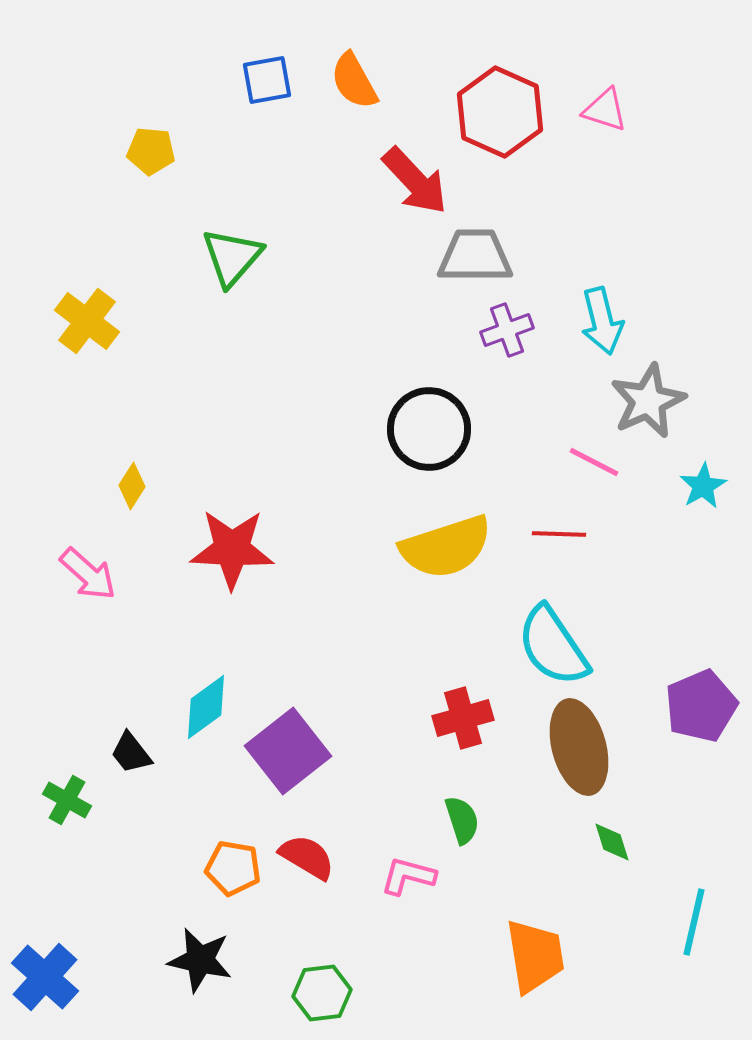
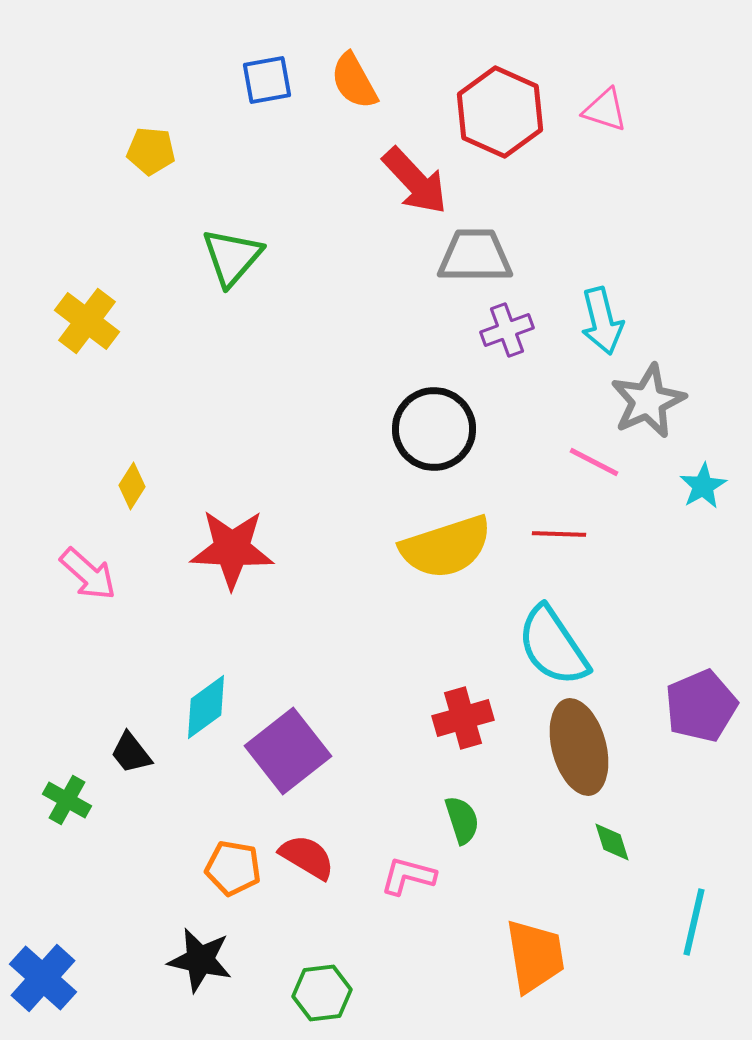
black circle: moved 5 px right
blue cross: moved 2 px left, 1 px down
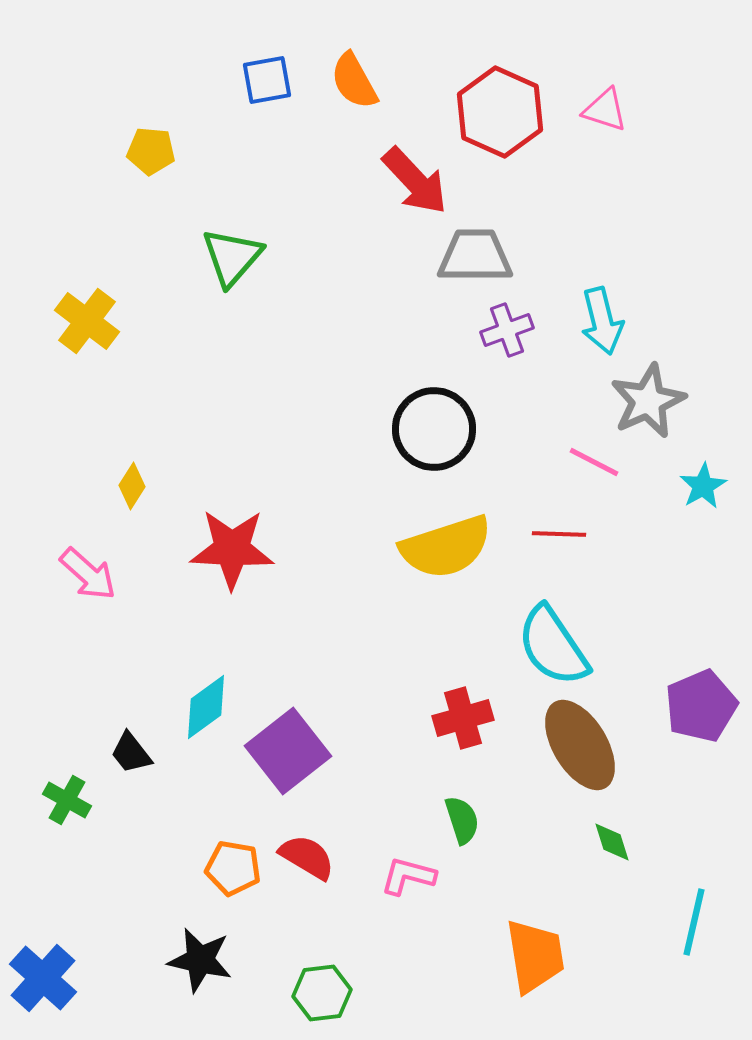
brown ellipse: moved 1 px right, 2 px up; rotated 16 degrees counterclockwise
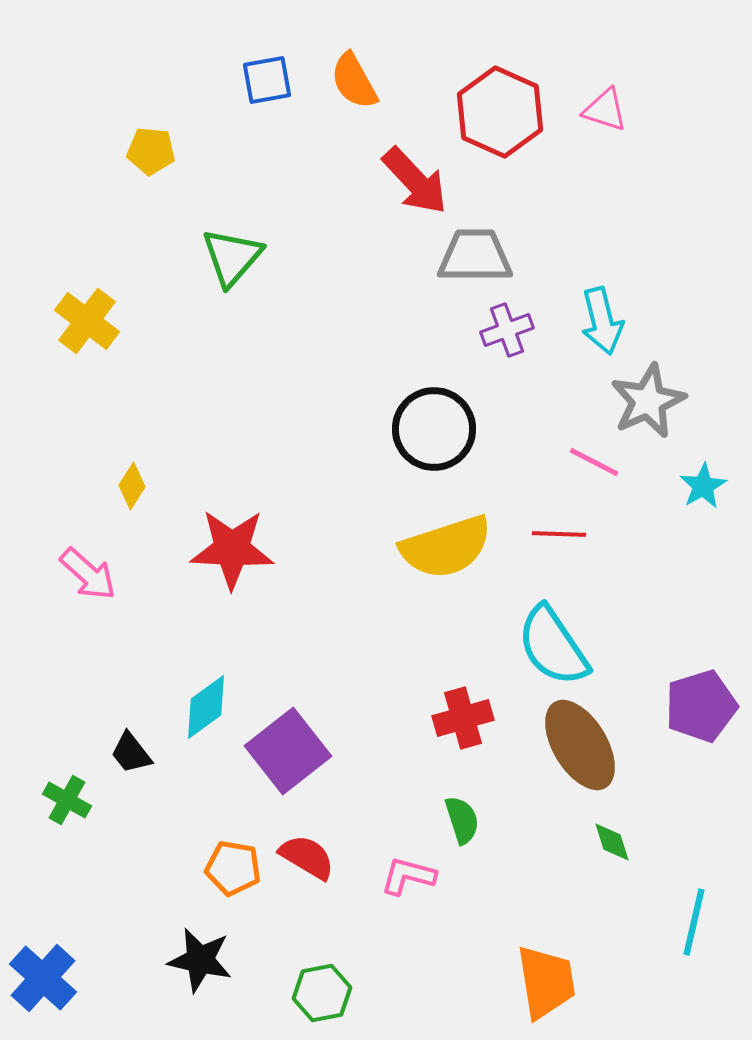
purple pentagon: rotated 6 degrees clockwise
orange trapezoid: moved 11 px right, 26 px down
green hexagon: rotated 4 degrees counterclockwise
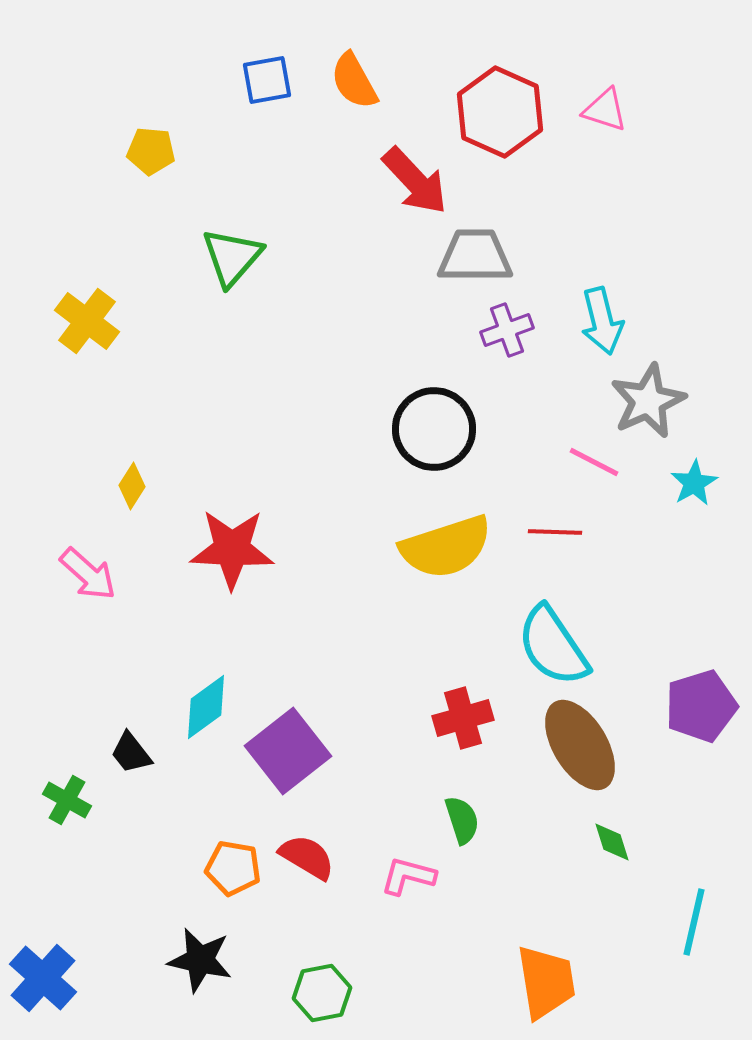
cyan star: moved 9 px left, 3 px up
red line: moved 4 px left, 2 px up
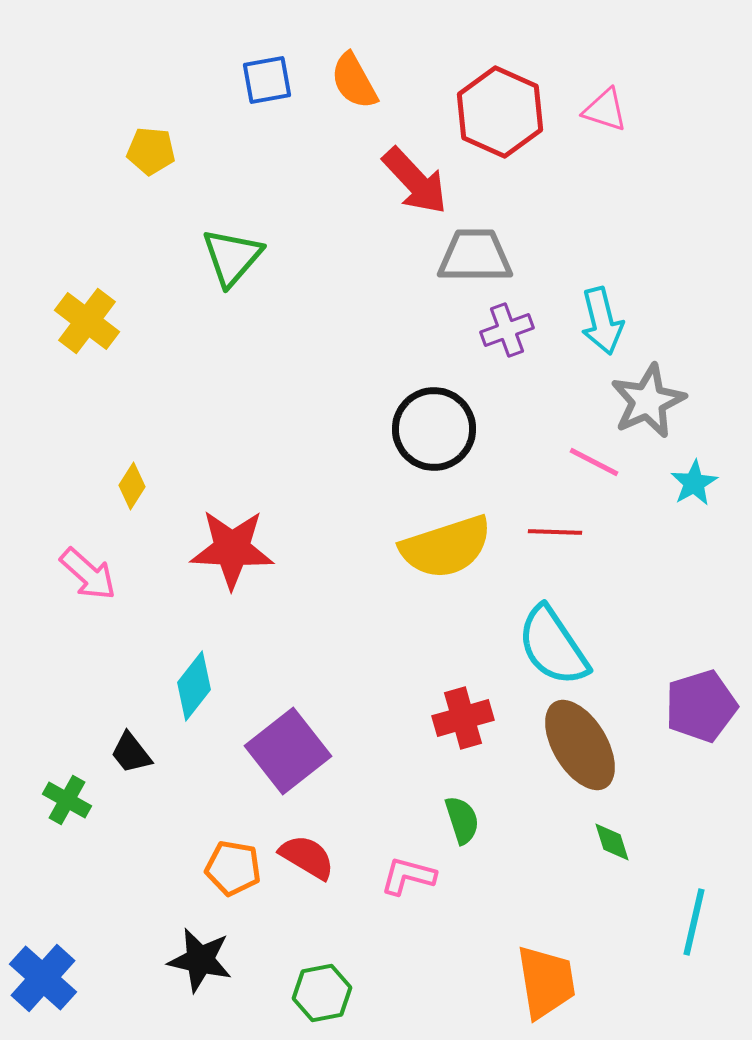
cyan diamond: moved 12 px left, 21 px up; rotated 16 degrees counterclockwise
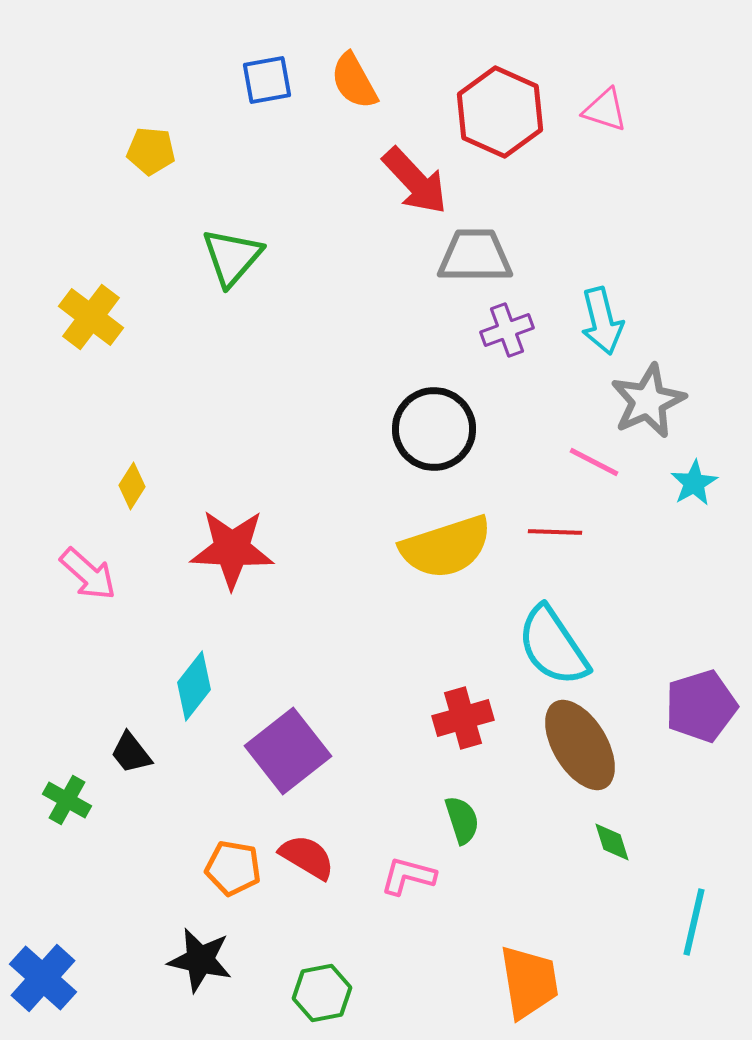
yellow cross: moved 4 px right, 4 px up
orange trapezoid: moved 17 px left
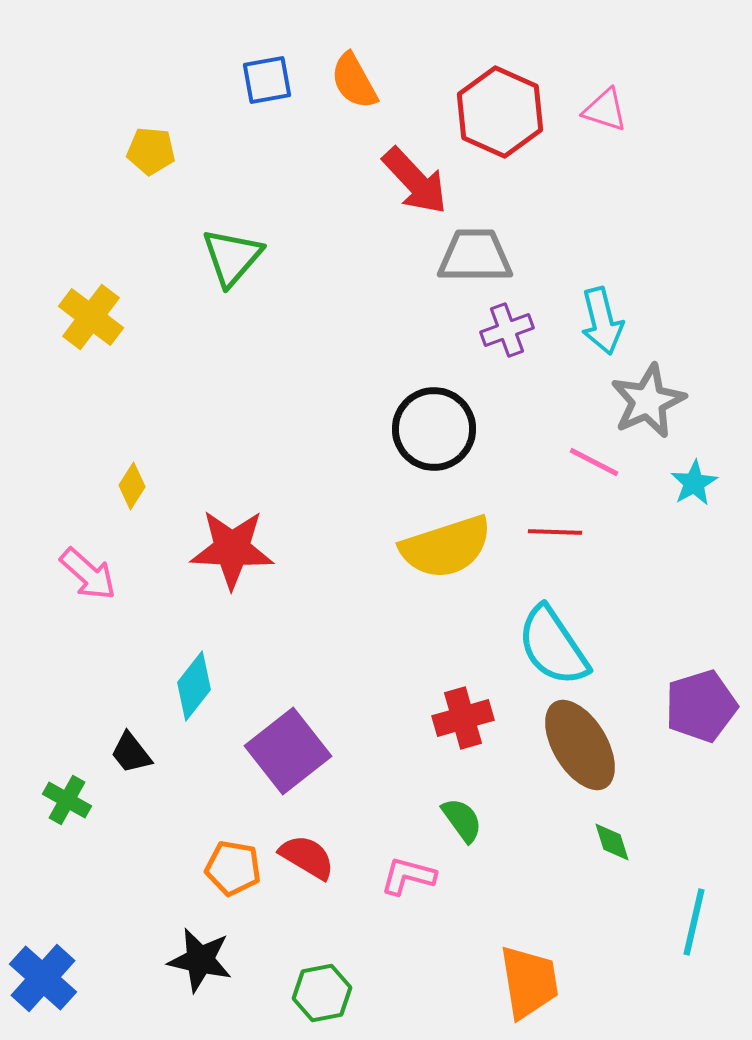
green semicircle: rotated 18 degrees counterclockwise
